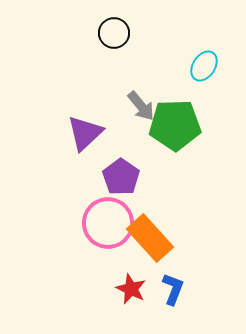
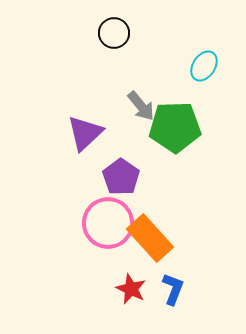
green pentagon: moved 2 px down
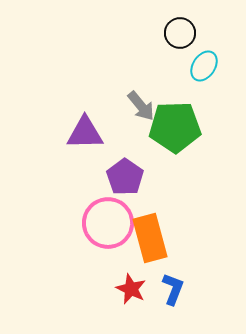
black circle: moved 66 px right
purple triangle: rotated 42 degrees clockwise
purple pentagon: moved 4 px right
orange rectangle: rotated 27 degrees clockwise
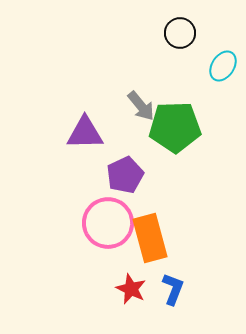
cyan ellipse: moved 19 px right
purple pentagon: moved 2 px up; rotated 12 degrees clockwise
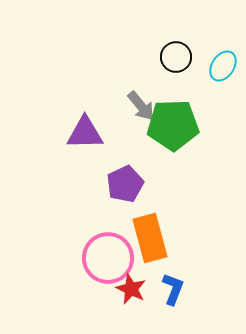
black circle: moved 4 px left, 24 px down
green pentagon: moved 2 px left, 2 px up
purple pentagon: moved 9 px down
pink circle: moved 35 px down
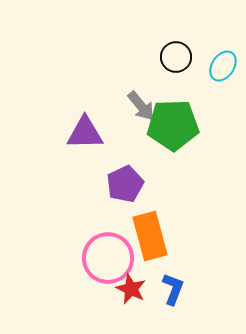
orange rectangle: moved 2 px up
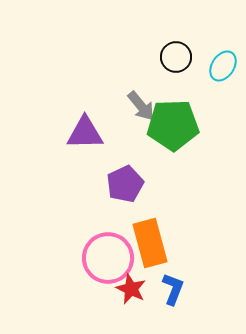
orange rectangle: moved 7 px down
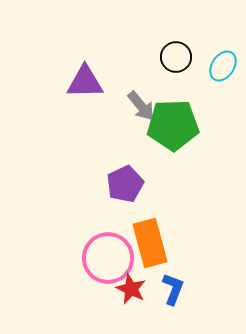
purple triangle: moved 51 px up
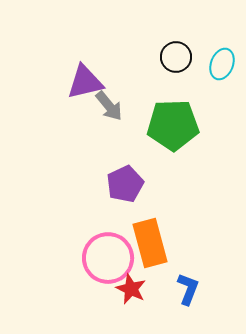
cyan ellipse: moved 1 px left, 2 px up; rotated 12 degrees counterclockwise
purple triangle: rotated 12 degrees counterclockwise
gray arrow: moved 32 px left
blue L-shape: moved 15 px right
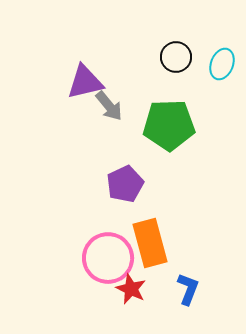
green pentagon: moved 4 px left
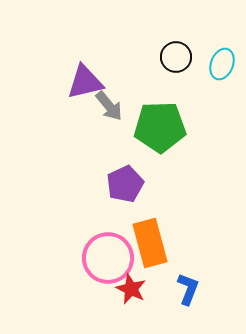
green pentagon: moved 9 px left, 2 px down
